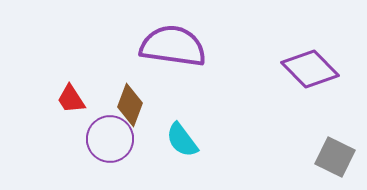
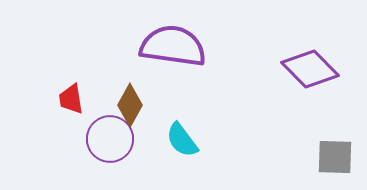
red trapezoid: rotated 24 degrees clockwise
brown diamond: rotated 9 degrees clockwise
gray square: rotated 24 degrees counterclockwise
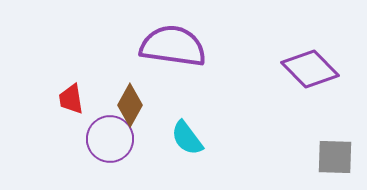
cyan semicircle: moved 5 px right, 2 px up
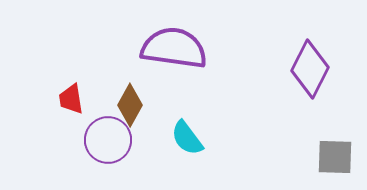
purple semicircle: moved 1 px right, 2 px down
purple diamond: rotated 72 degrees clockwise
purple circle: moved 2 px left, 1 px down
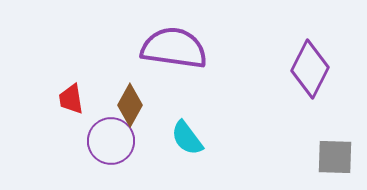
purple circle: moved 3 px right, 1 px down
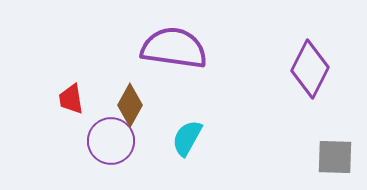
cyan semicircle: rotated 66 degrees clockwise
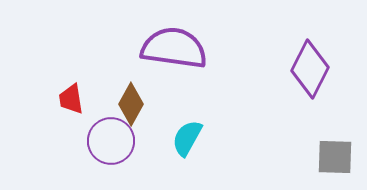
brown diamond: moved 1 px right, 1 px up
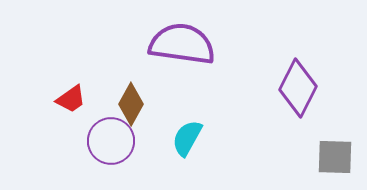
purple semicircle: moved 8 px right, 4 px up
purple diamond: moved 12 px left, 19 px down
red trapezoid: rotated 116 degrees counterclockwise
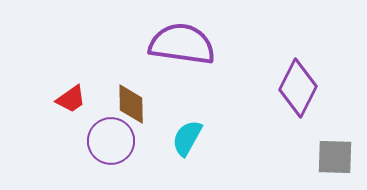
brown diamond: rotated 30 degrees counterclockwise
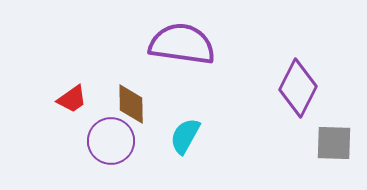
red trapezoid: moved 1 px right
cyan semicircle: moved 2 px left, 2 px up
gray square: moved 1 px left, 14 px up
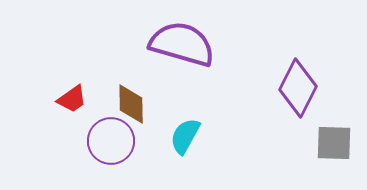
purple semicircle: rotated 8 degrees clockwise
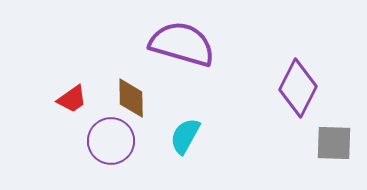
brown diamond: moved 6 px up
